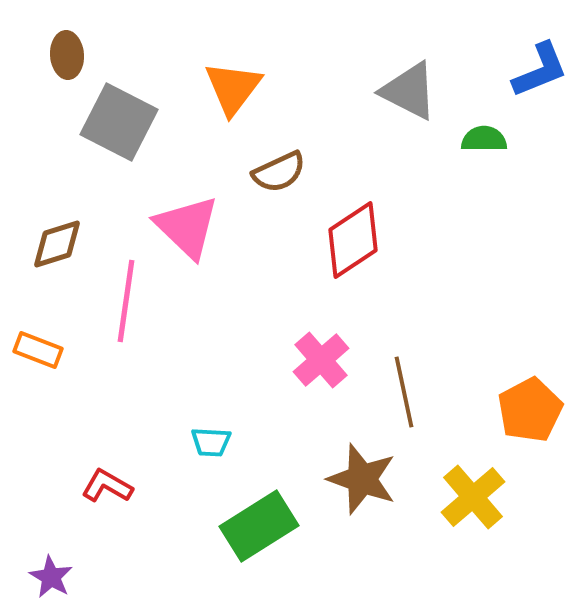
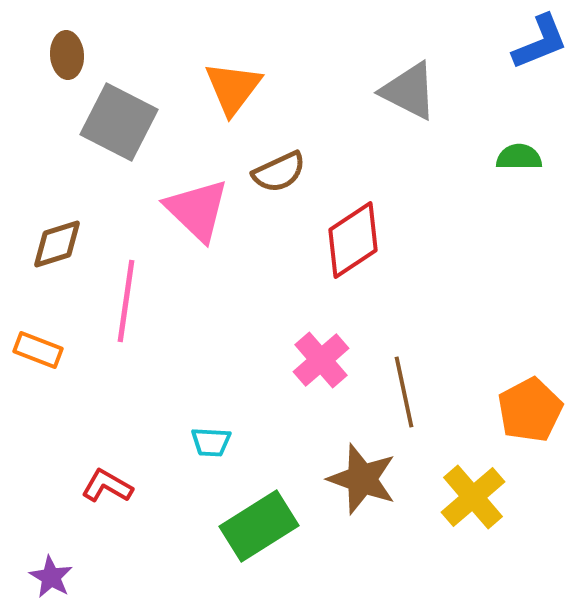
blue L-shape: moved 28 px up
green semicircle: moved 35 px right, 18 px down
pink triangle: moved 10 px right, 17 px up
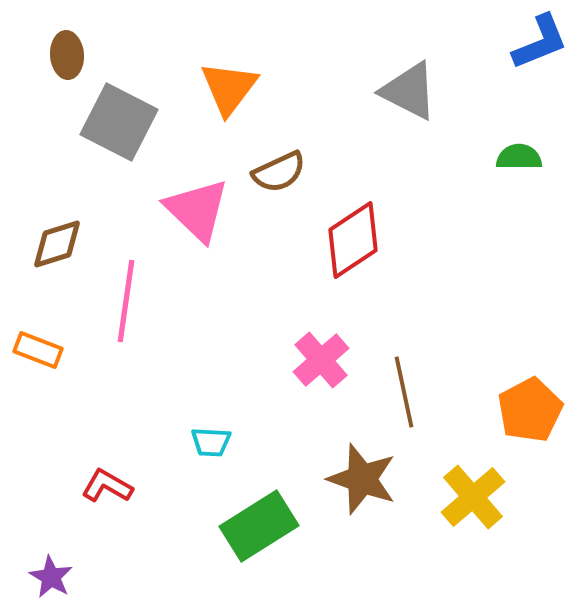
orange triangle: moved 4 px left
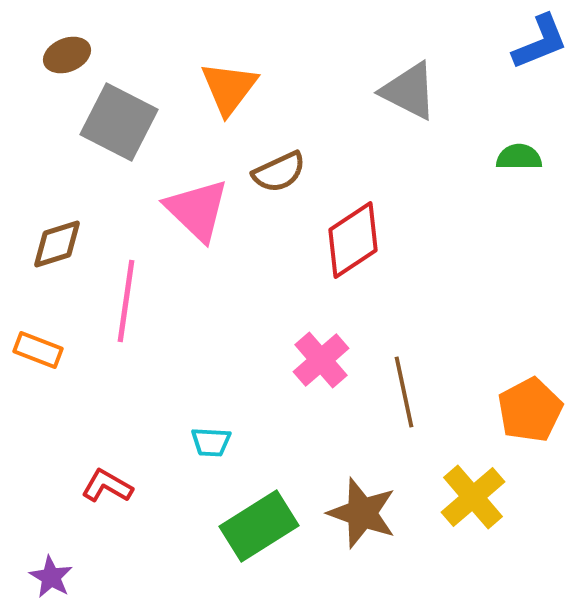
brown ellipse: rotated 72 degrees clockwise
brown star: moved 34 px down
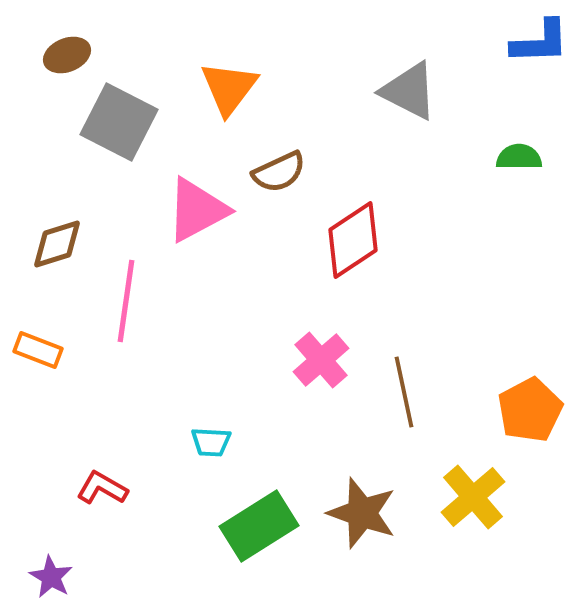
blue L-shape: rotated 20 degrees clockwise
pink triangle: rotated 48 degrees clockwise
red L-shape: moved 5 px left, 2 px down
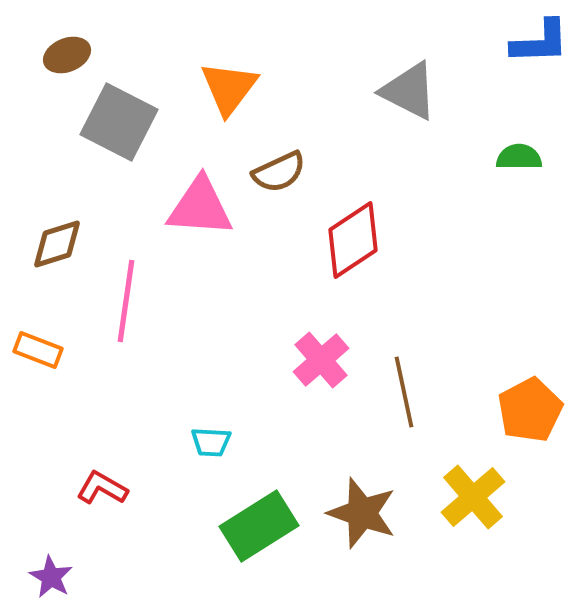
pink triangle: moved 3 px right, 3 px up; rotated 32 degrees clockwise
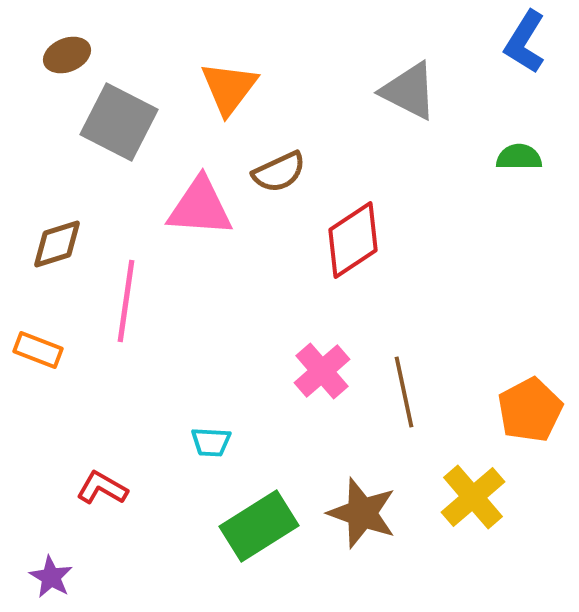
blue L-shape: moved 15 px left; rotated 124 degrees clockwise
pink cross: moved 1 px right, 11 px down
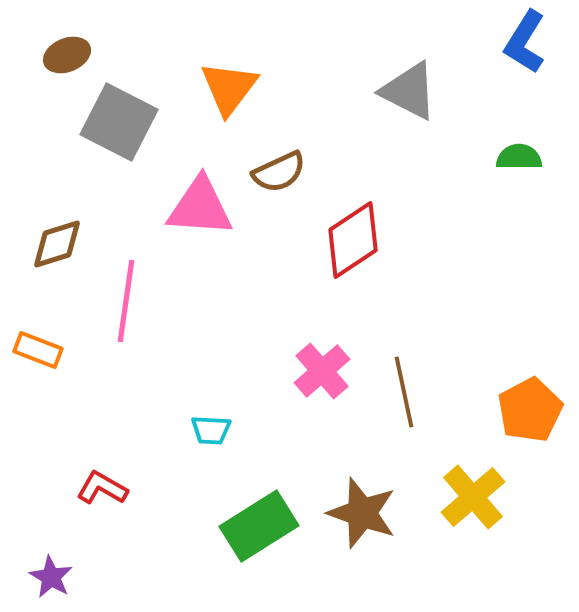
cyan trapezoid: moved 12 px up
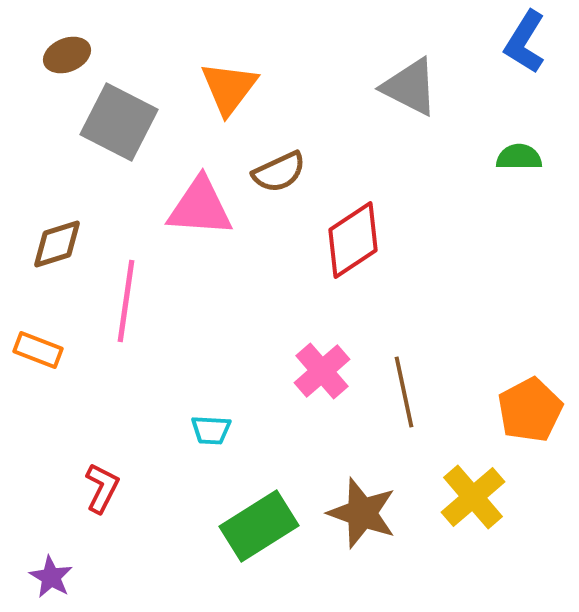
gray triangle: moved 1 px right, 4 px up
red L-shape: rotated 87 degrees clockwise
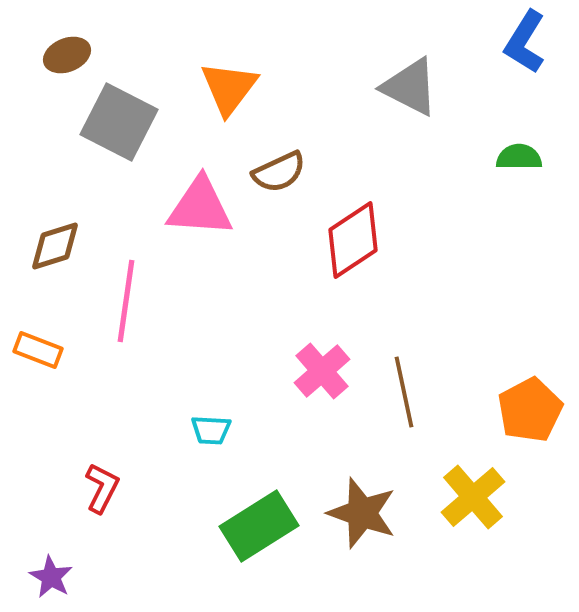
brown diamond: moved 2 px left, 2 px down
